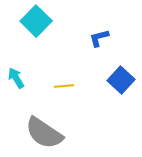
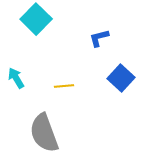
cyan square: moved 2 px up
blue square: moved 2 px up
gray semicircle: rotated 36 degrees clockwise
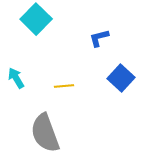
gray semicircle: moved 1 px right
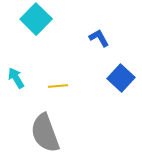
blue L-shape: rotated 75 degrees clockwise
yellow line: moved 6 px left
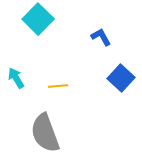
cyan square: moved 2 px right
blue L-shape: moved 2 px right, 1 px up
